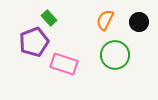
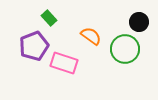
orange semicircle: moved 14 px left, 16 px down; rotated 100 degrees clockwise
purple pentagon: moved 4 px down
green circle: moved 10 px right, 6 px up
pink rectangle: moved 1 px up
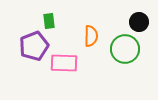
green rectangle: moved 3 px down; rotated 35 degrees clockwise
orange semicircle: rotated 55 degrees clockwise
pink rectangle: rotated 16 degrees counterclockwise
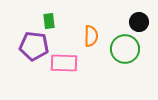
purple pentagon: rotated 28 degrees clockwise
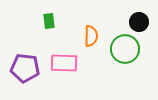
purple pentagon: moved 9 px left, 22 px down
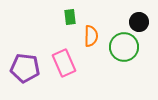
green rectangle: moved 21 px right, 4 px up
green circle: moved 1 px left, 2 px up
pink rectangle: rotated 64 degrees clockwise
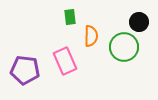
pink rectangle: moved 1 px right, 2 px up
purple pentagon: moved 2 px down
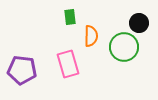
black circle: moved 1 px down
pink rectangle: moved 3 px right, 3 px down; rotated 8 degrees clockwise
purple pentagon: moved 3 px left
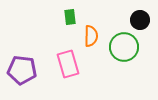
black circle: moved 1 px right, 3 px up
